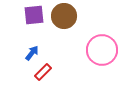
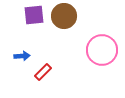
blue arrow: moved 10 px left, 3 px down; rotated 49 degrees clockwise
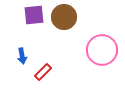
brown circle: moved 1 px down
blue arrow: rotated 84 degrees clockwise
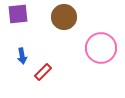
purple square: moved 16 px left, 1 px up
pink circle: moved 1 px left, 2 px up
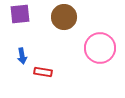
purple square: moved 2 px right
pink circle: moved 1 px left
red rectangle: rotated 54 degrees clockwise
